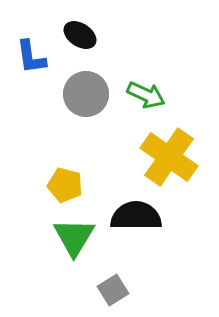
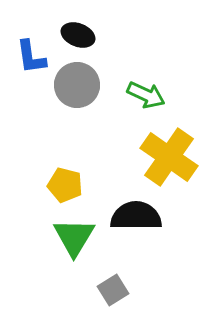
black ellipse: moved 2 px left; rotated 12 degrees counterclockwise
gray circle: moved 9 px left, 9 px up
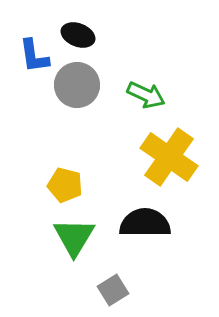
blue L-shape: moved 3 px right, 1 px up
black semicircle: moved 9 px right, 7 px down
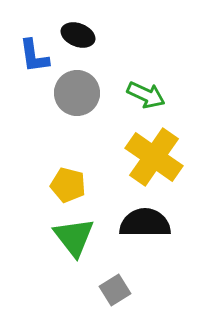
gray circle: moved 8 px down
yellow cross: moved 15 px left
yellow pentagon: moved 3 px right
green triangle: rotated 9 degrees counterclockwise
gray square: moved 2 px right
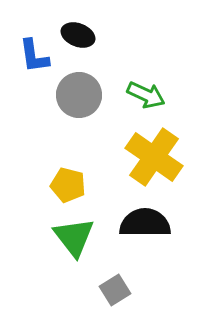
gray circle: moved 2 px right, 2 px down
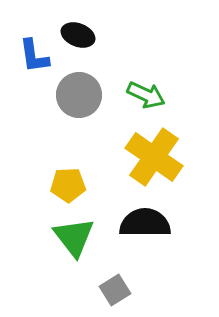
yellow pentagon: rotated 16 degrees counterclockwise
